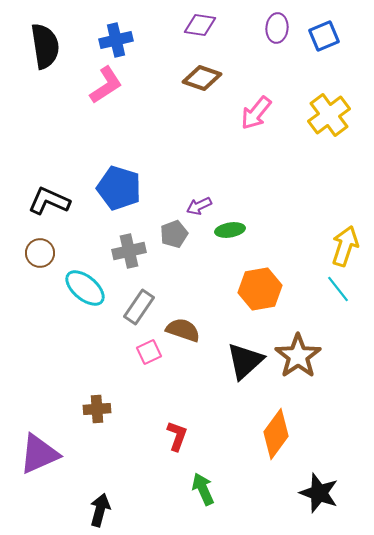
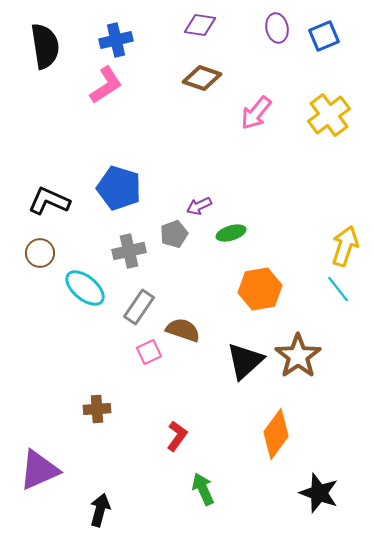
purple ellipse: rotated 16 degrees counterclockwise
green ellipse: moved 1 px right, 3 px down; rotated 8 degrees counterclockwise
red L-shape: rotated 16 degrees clockwise
purple triangle: moved 16 px down
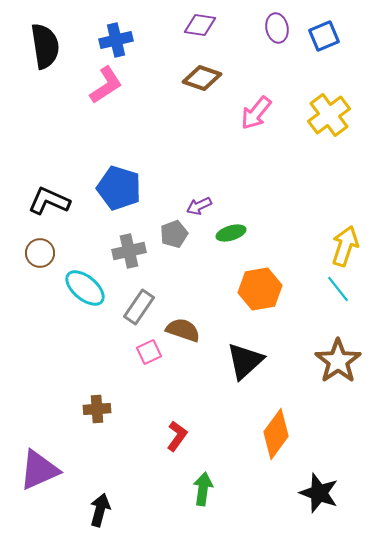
brown star: moved 40 px right, 5 px down
green arrow: rotated 32 degrees clockwise
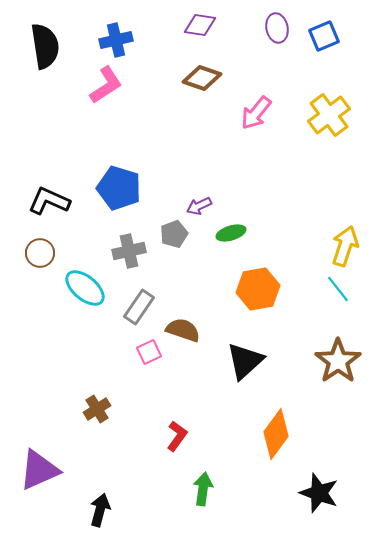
orange hexagon: moved 2 px left
brown cross: rotated 28 degrees counterclockwise
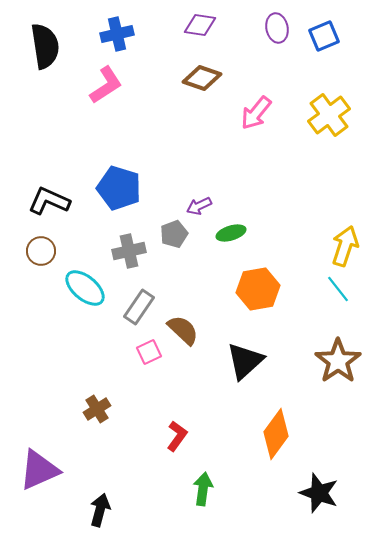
blue cross: moved 1 px right, 6 px up
brown circle: moved 1 px right, 2 px up
brown semicircle: rotated 24 degrees clockwise
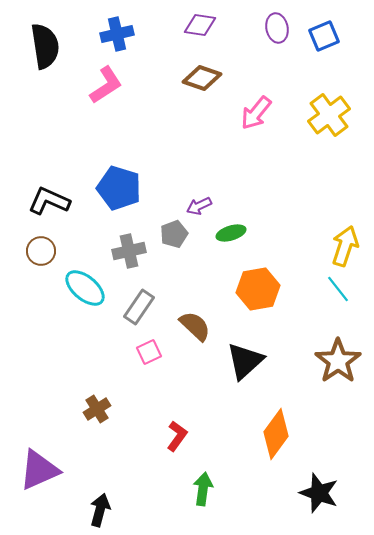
brown semicircle: moved 12 px right, 4 px up
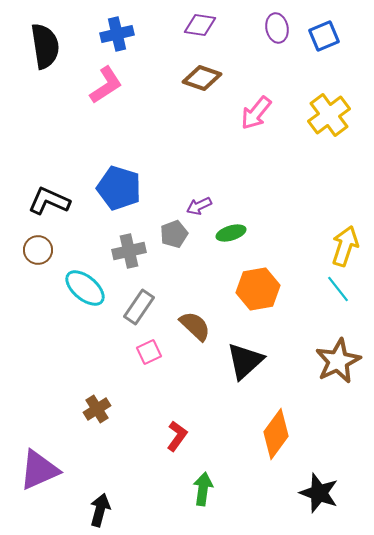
brown circle: moved 3 px left, 1 px up
brown star: rotated 9 degrees clockwise
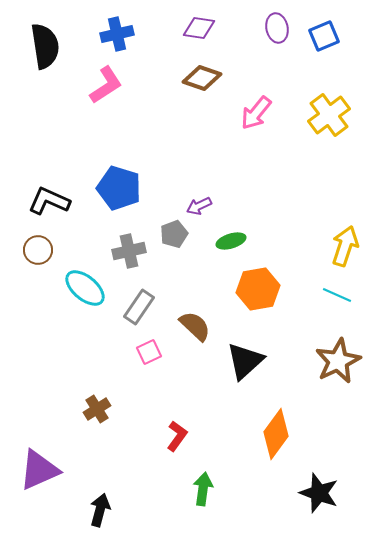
purple diamond: moved 1 px left, 3 px down
green ellipse: moved 8 px down
cyan line: moved 1 px left, 6 px down; rotated 28 degrees counterclockwise
